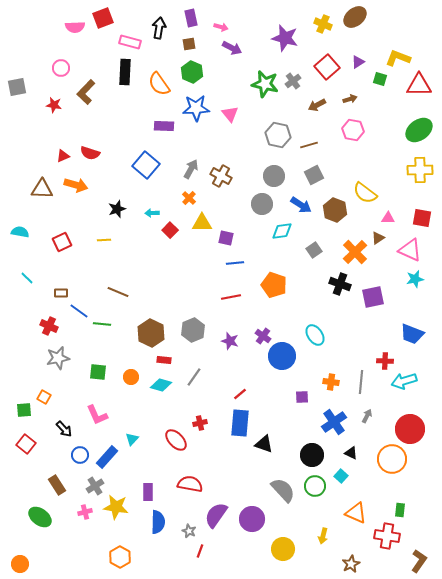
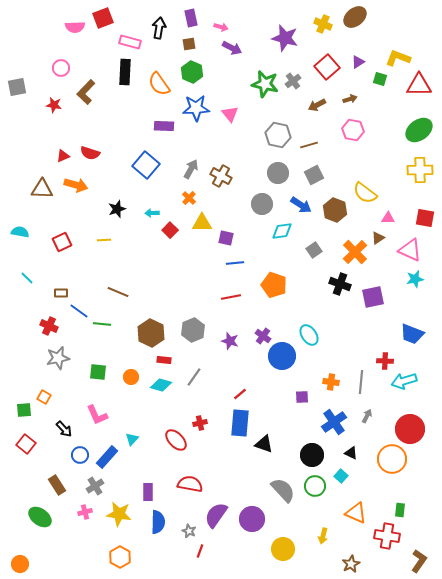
gray circle at (274, 176): moved 4 px right, 3 px up
red square at (422, 218): moved 3 px right
cyan ellipse at (315, 335): moved 6 px left
yellow star at (116, 507): moved 3 px right, 7 px down
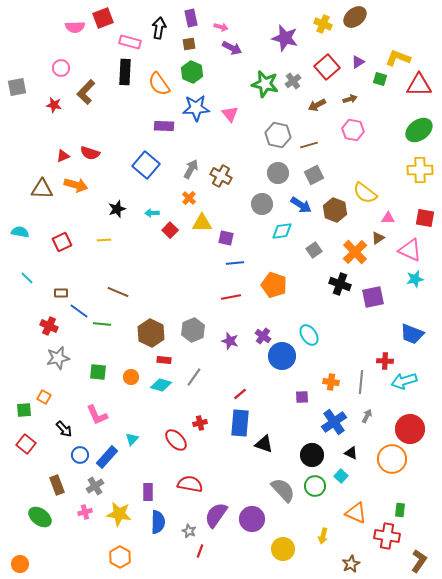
brown rectangle at (57, 485): rotated 12 degrees clockwise
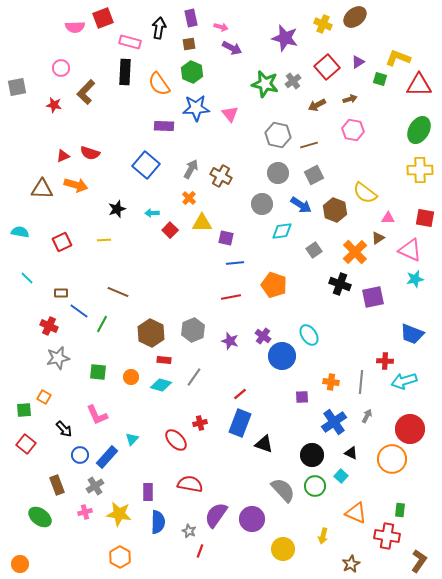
green ellipse at (419, 130): rotated 24 degrees counterclockwise
green line at (102, 324): rotated 66 degrees counterclockwise
blue rectangle at (240, 423): rotated 16 degrees clockwise
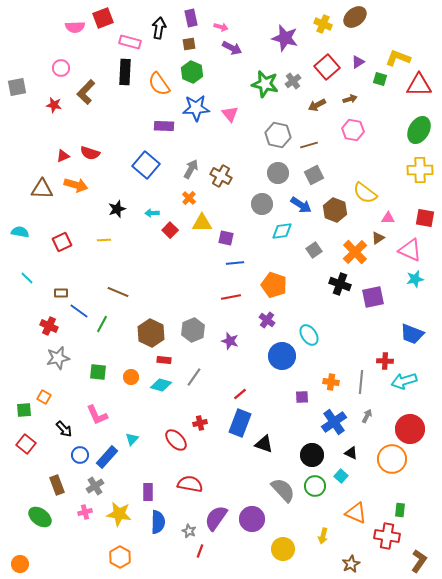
purple cross at (263, 336): moved 4 px right, 16 px up
purple semicircle at (216, 515): moved 3 px down
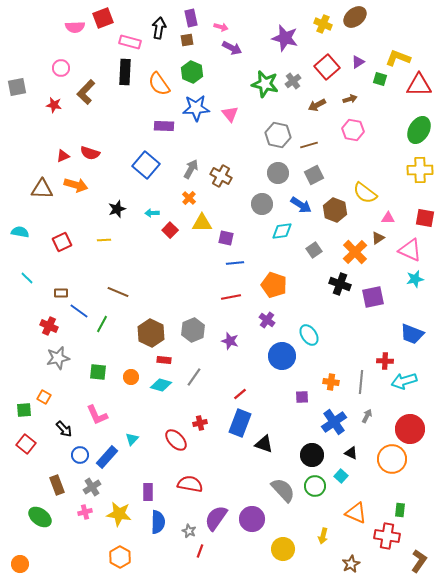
brown square at (189, 44): moved 2 px left, 4 px up
gray cross at (95, 486): moved 3 px left, 1 px down
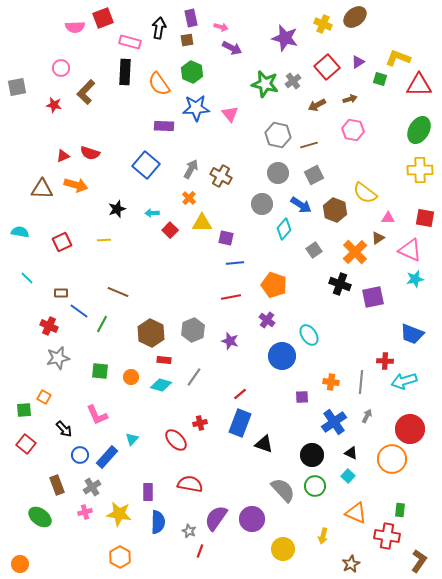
cyan diamond at (282, 231): moved 2 px right, 2 px up; rotated 40 degrees counterclockwise
green square at (98, 372): moved 2 px right, 1 px up
cyan square at (341, 476): moved 7 px right
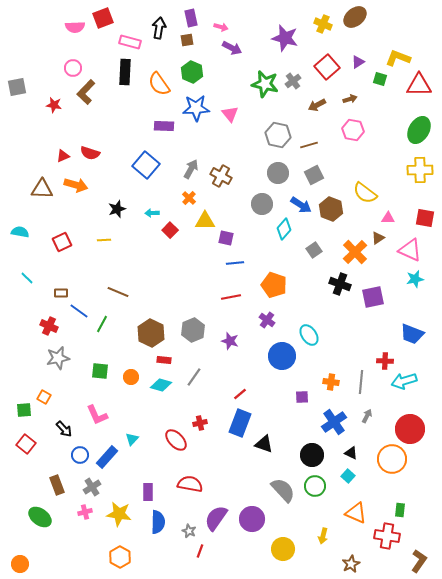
pink circle at (61, 68): moved 12 px right
brown hexagon at (335, 210): moved 4 px left, 1 px up
yellow triangle at (202, 223): moved 3 px right, 2 px up
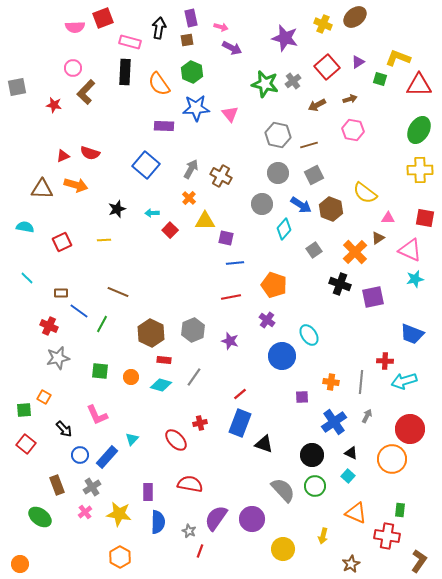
cyan semicircle at (20, 232): moved 5 px right, 5 px up
pink cross at (85, 512): rotated 24 degrees counterclockwise
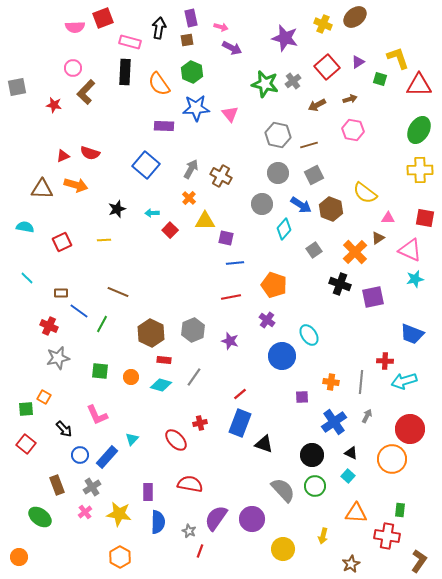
yellow L-shape at (398, 58): rotated 50 degrees clockwise
green square at (24, 410): moved 2 px right, 1 px up
orange triangle at (356, 513): rotated 20 degrees counterclockwise
orange circle at (20, 564): moved 1 px left, 7 px up
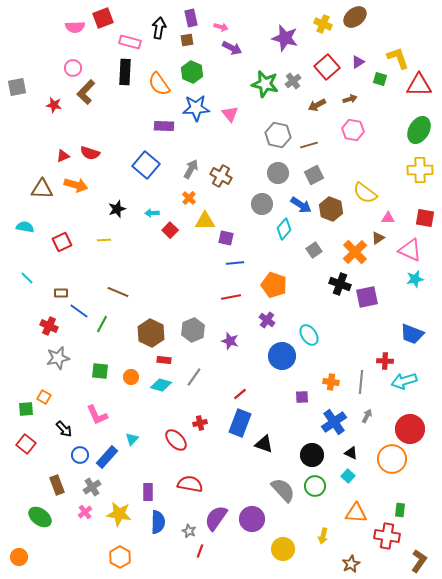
purple square at (373, 297): moved 6 px left
